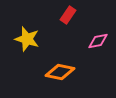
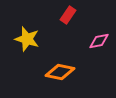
pink diamond: moved 1 px right
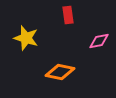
red rectangle: rotated 42 degrees counterclockwise
yellow star: moved 1 px left, 1 px up
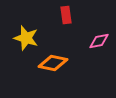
red rectangle: moved 2 px left
orange diamond: moved 7 px left, 9 px up
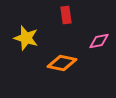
orange diamond: moved 9 px right
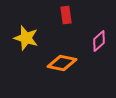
pink diamond: rotated 30 degrees counterclockwise
